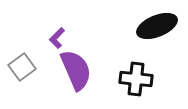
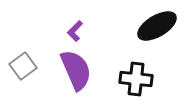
black ellipse: rotated 9 degrees counterclockwise
purple L-shape: moved 18 px right, 7 px up
gray square: moved 1 px right, 1 px up
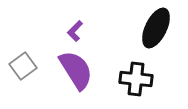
black ellipse: moved 1 px left, 2 px down; rotated 33 degrees counterclockwise
purple semicircle: rotated 9 degrees counterclockwise
